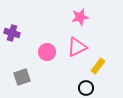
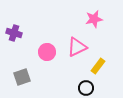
pink star: moved 14 px right, 2 px down
purple cross: moved 2 px right
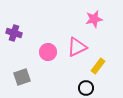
pink circle: moved 1 px right
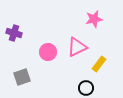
yellow rectangle: moved 1 px right, 2 px up
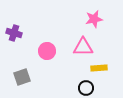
pink triangle: moved 6 px right; rotated 25 degrees clockwise
pink circle: moved 1 px left, 1 px up
yellow rectangle: moved 4 px down; rotated 49 degrees clockwise
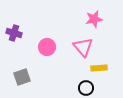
pink triangle: rotated 50 degrees clockwise
pink circle: moved 4 px up
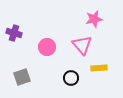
pink triangle: moved 1 px left, 2 px up
black circle: moved 15 px left, 10 px up
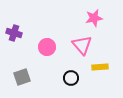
pink star: moved 1 px up
yellow rectangle: moved 1 px right, 1 px up
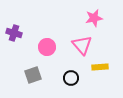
gray square: moved 11 px right, 2 px up
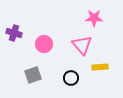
pink star: rotated 12 degrees clockwise
pink circle: moved 3 px left, 3 px up
